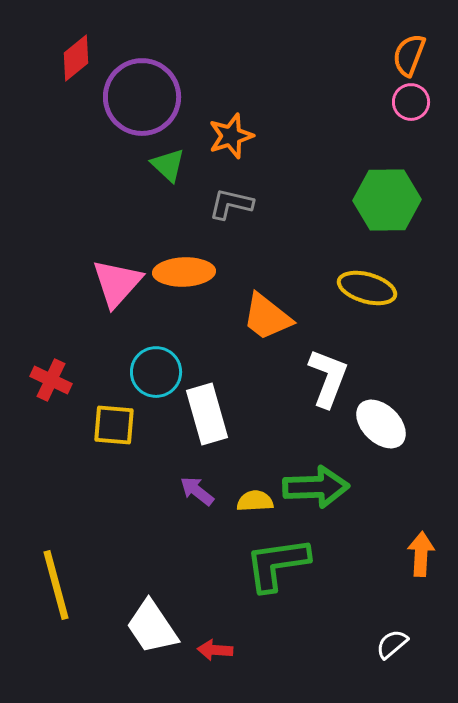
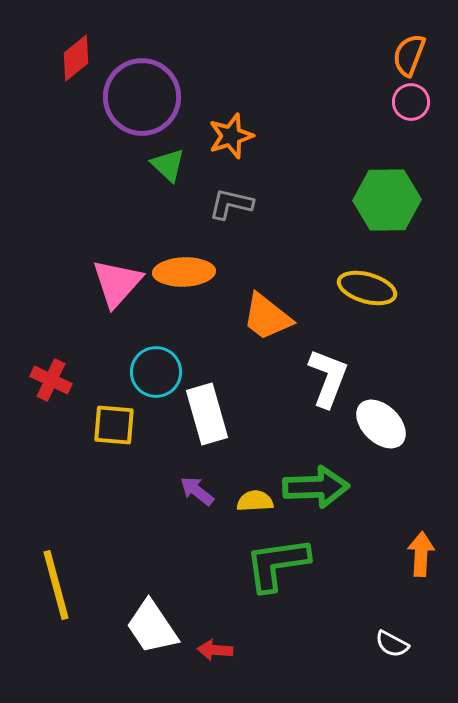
white semicircle: rotated 112 degrees counterclockwise
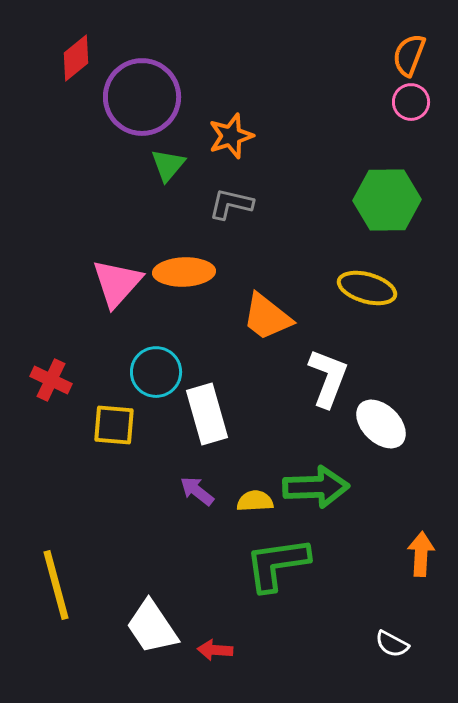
green triangle: rotated 27 degrees clockwise
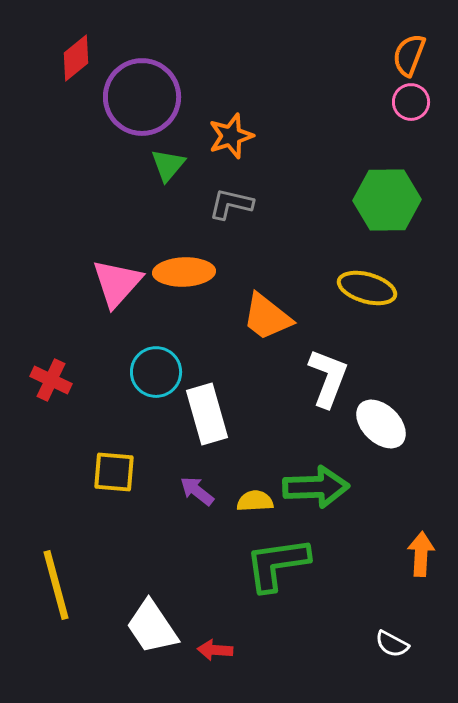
yellow square: moved 47 px down
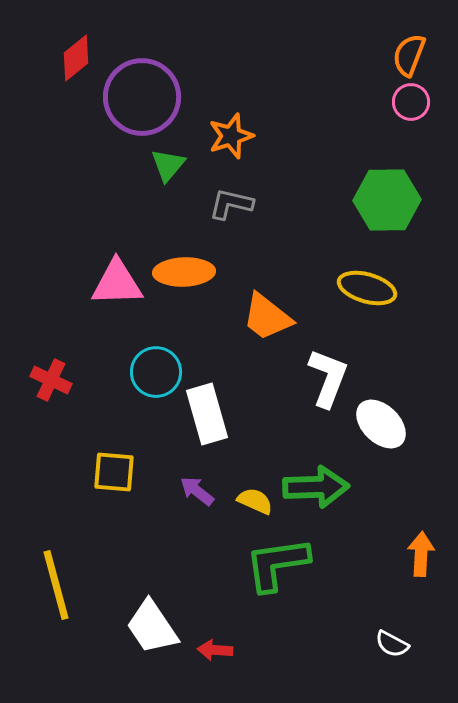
pink triangle: rotated 46 degrees clockwise
yellow semicircle: rotated 27 degrees clockwise
